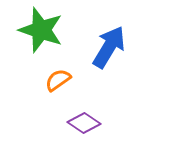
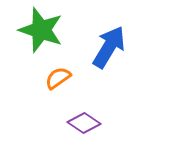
orange semicircle: moved 2 px up
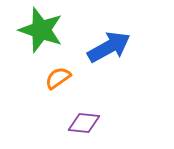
blue arrow: rotated 30 degrees clockwise
purple diamond: rotated 28 degrees counterclockwise
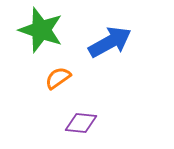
blue arrow: moved 1 px right, 5 px up
purple diamond: moved 3 px left
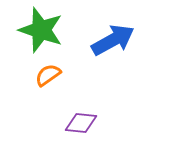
blue arrow: moved 3 px right, 2 px up
orange semicircle: moved 10 px left, 3 px up
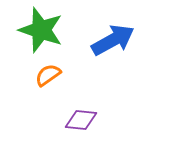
purple diamond: moved 3 px up
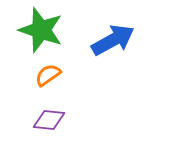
purple diamond: moved 32 px left
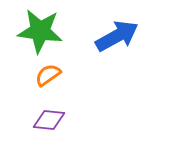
green star: moved 1 px left, 1 px down; rotated 12 degrees counterclockwise
blue arrow: moved 4 px right, 4 px up
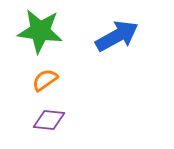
orange semicircle: moved 3 px left, 5 px down
